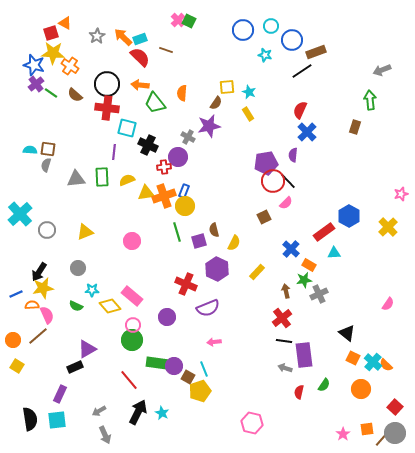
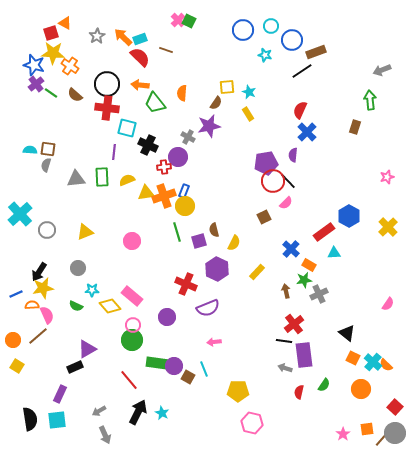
pink star at (401, 194): moved 14 px left, 17 px up
red cross at (282, 318): moved 12 px right, 6 px down
yellow pentagon at (200, 391): moved 38 px right; rotated 20 degrees clockwise
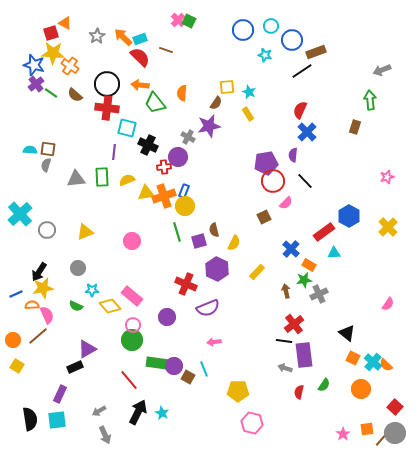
black line at (288, 181): moved 17 px right
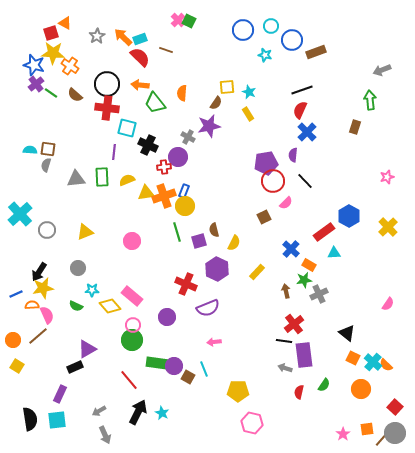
black line at (302, 71): moved 19 px down; rotated 15 degrees clockwise
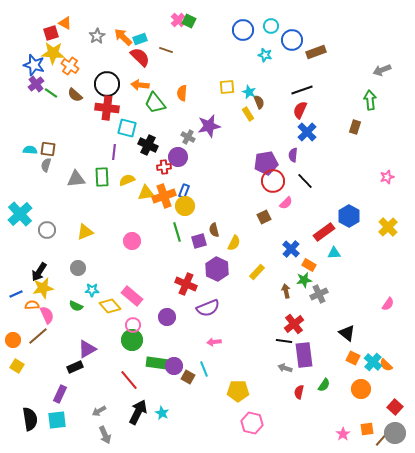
brown semicircle at (216, 103): moved 43 px right, 1 px up; rotated 56 degrees counterclockwise
